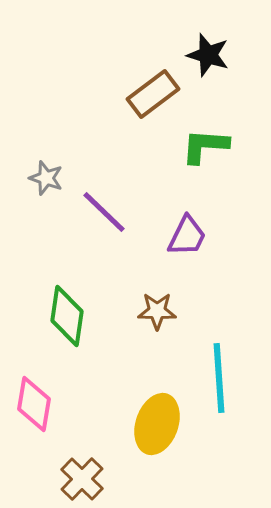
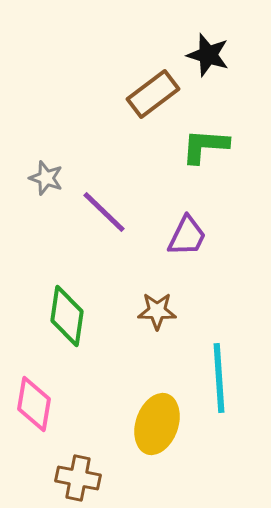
brown cross: moved 4 px left, 1 px up; rotated 33 degrees counterclockwise
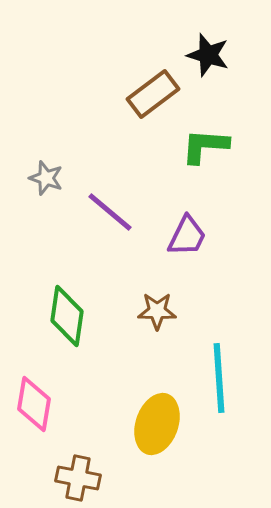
purple line: moved 6 px right; rotated 4 degrees counterclockwise
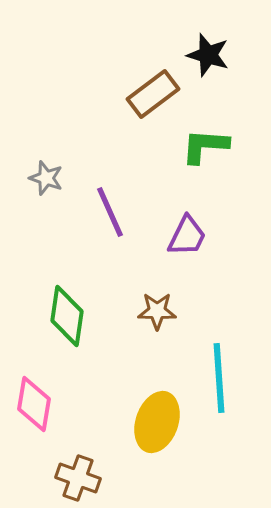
purple line: rotated 26 degrees clockwise
yellow ellipse: moved 2 px up
brown cross: rotated 9 degrees clockwise
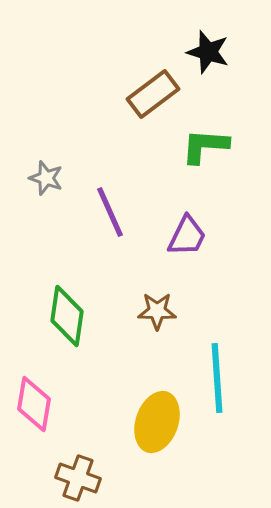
black star: moved 3 px up
cyan line: moved 2 px left
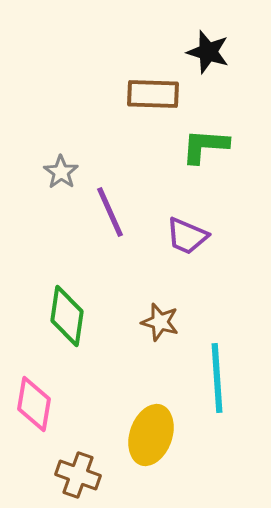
brown rectangle: rotated 39 degrees clockwise
gray star: moved 15 px right, 6 px up; rotated 16 degrees clockwise
purple trapezoid: rotated 87 degrees clockwise
brown star: moved 3 px right, 11 px down; rotated 15 degrees clockwise
yellow ellipse: moved 6 px left, 13 px down
brown cross: moved 3 px up
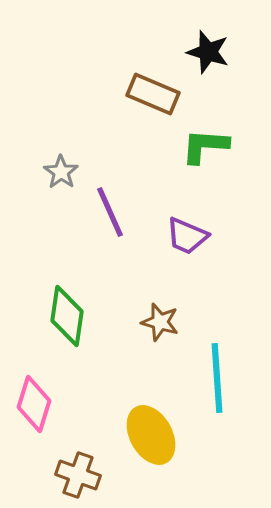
brown rectangle: rotated 21 degrees clockwise
pink diamond: rotated 8 degrees clockwise
yellow ellipse: rotated 48 degrees counterclockwise
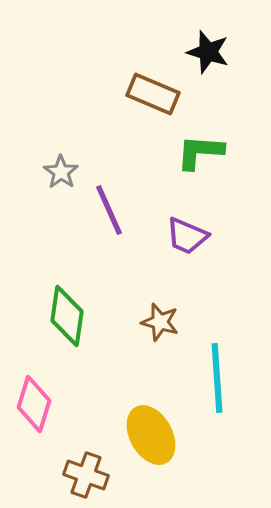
green L-shape: moved 5 px left, 6 px down
purple line: moved 1 px left, 2 px up
brown cross: moved 8 px right
